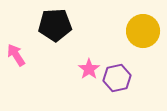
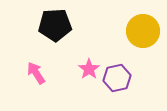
pink arrow: moved 20 px right, 18 px down
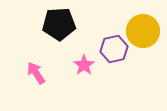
black pentagon: moved 4 px right, 1 px up
pink star: moved 5 px left, 4 px up
purple hexagon: moved 3 px left, 29 px up
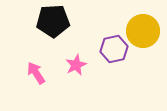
black pentagon: moved 6 px left, 3 px up
pink star: moved 8 px left; rotated 10 degrees clockwise
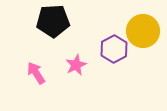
purple hexagon: rotated 16 degrees counterclockwise
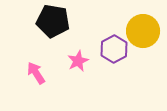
black pentagon: rotated 12 degrees clockwise
pink star: moved 2 px right, 4 px up
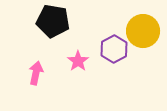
pink star: rotated 10 degrees counterclockwise
pink arrow: rotated 45 degrees clockwise
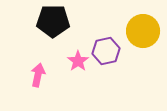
black pentagon: rotated 8 degrees counterclockwise
purple hexagon: moved 8 px left, 2 px down; rotated 16 degrees clockwise
pink arrow: moved 2 px right, 2 px down
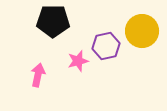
yellow circle: moved 1 px left
purple hexagon: moved 5 px up
pink star: rotated 20 degrees clockwise
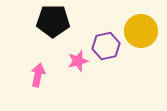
yellow circle: moved 1 px left
